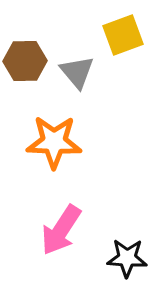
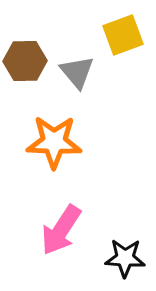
black star: moved 2 px left
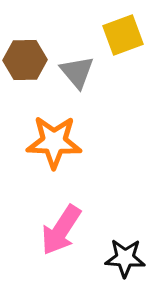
brown hexagon: moved 1 px up
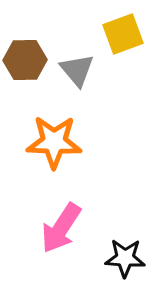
yellow square: moved 1 px up
gray triangle: moved 2 px up
pink arrow: moved 2 px up
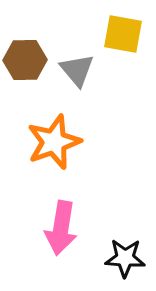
yellow square: rotated 30 degrees clockwise
orange star: rotated 22 degrees counterclockwise
pink arrow: rotated 24 degrees counterclockwise
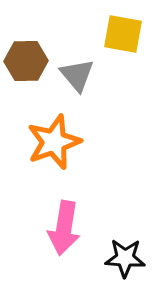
brown hexagon: moved 1 px right, 1 px down
gray triangle: moved 5 px down
pink arrow: moved 3 px right
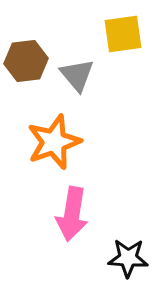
yellow square: rotated 18 degrees counterclockwise
brown hexagon: rotated 6 degrees counterclockwise
pink arrow: moved 8 px right, 14 px up
black star: moved 3 px right
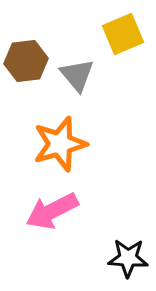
yellow square: rotated 15 degrees counterclockwise
orange star: moved 6 px right, 2 px down; rotated 4 degrees clockwise
pink arrow: moved 20 px left, 3 px up; rotated 54 degrees clockwise
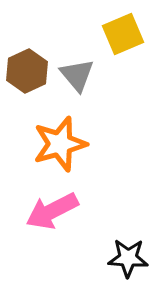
brown hexagon: moved 1 px right, 10 px down; rotated 18 degrees counterclockwise
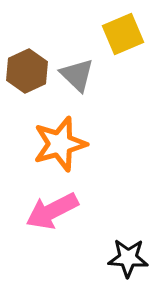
gray triangle: rotated 6 degrees counterclockwise
